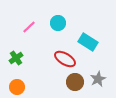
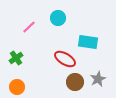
cyan circle: moved 5 px up
cyan rectangle: rotated 24 degrees counterclockwise
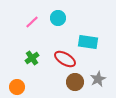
pink line: moved 3 px right, 5 px up
green cross: moved 16 px right
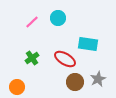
cyan rectangle: moved 2 px down
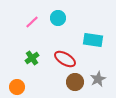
cyan rectangle: moved 5 px right, 4 px up
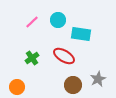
cyan circle: moved 2 px down
cyan rectangle: moved 12 px left, 6 px up
red ellipse: moved 1 px left, 3 px up
brown circle: moved 2 px left, 3 px down
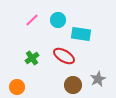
pink line: moved 2 px up
